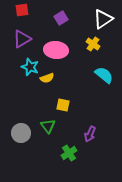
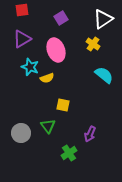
pink ellipse: rotated 65 degrees clockwise
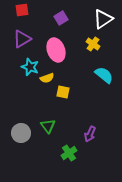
yellow square: moved 13 px up
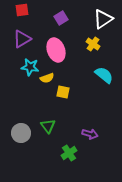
cyan star: rotated 12 degrees counterclockwise
purple arrow: rotated 98 degrees counterclockwise
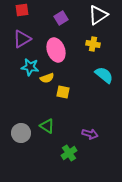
white triangle: moved 5 px left, 4 px up
yellow cross: rotated 24 degrees counterclockwise
green triangle: moved 1 px left; rotated 21 degrees counterclockwise
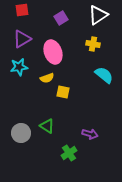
pink ellipse: moved 3 px left, 2 px down
cyan star: moved 11 px left; rotated 18 degrees counterclockwise
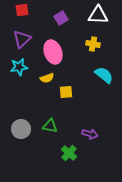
white triangle: rotated 35 degrees clockwise
purple triangle: rotated 12 degrees counterclockwise
yellow square: moved 3 px right; rotated 16 degrees counterclockwise
green triangle: moved 3 px right; rotated 21 degrees counterclockwise
gray circle: moved 4 px up
green cross: rotated 14 degrees counterclockwise
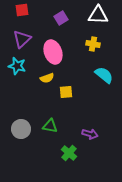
cyan star: moved 2 px left, 1 px up; rotated 24 degrees clockwise
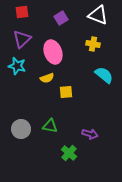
red square: moved 2 px down
white triangle: rotated 20 degrees clockwise
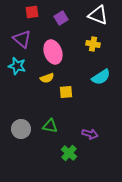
red square: moved 10 px right
purple triangle: rotated 36 degrees counterclockwise
cyan semicircle: moved 3 px left, 2 px down; rotated 108 degrees clockwise
